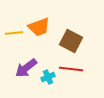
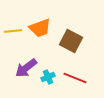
orange trapezoid: moved 1 px right, 1 px down
yellow line: moved 1 px left, 2 px up
red line: moved 4 px right, 9 px down; rotated 15 degrees clockwise
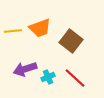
brown square: rotated 10 degrees clockwise
purple arrow: moved 1 px left, 1 px down; rotated 20 degrees clockwise
red line: rotated 20 degrees clockwise
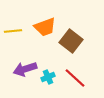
orange trapezoid: moved 5 px right, 1 px up
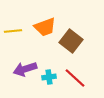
cyan cross: moved 1 px right; rotated 16 degrees clockwise
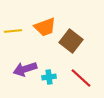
red line: moved 6 px right
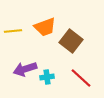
cyan cross: moved 2 px left
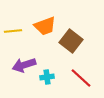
orange trapezoid: moved 1 px up
purple arrow: moved 1 px left, 4 px up
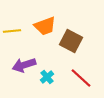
yellow line: moved 1 px left
brown square: rotated 10 degrees counterclockwise
cyan cross: rotated 32 degrees counterclockwise
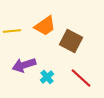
orange trapezoid: rotated 15 degrees counterclockwise
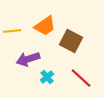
purple arrow: moved 4 px right, 6 px up
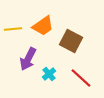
orange trapezoid: moved 2 px left
yellow line: moved 1 px right, 2 px up
purple arrow: rotated 45 degrees counterclockwise
cyan cross: moved 2 px right, 3 px up
